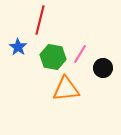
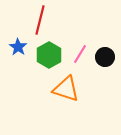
green hexagon: moved 4 px left, 2 px up; rotated 20 degrees clockwise
black circle: moved 2 px right, 11 px up
orange triangle: rotated 24 degrees clockwise
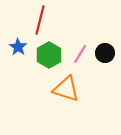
black circle: moved 4 px up
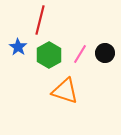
orange triangle: moved 1 px left, 2 px down
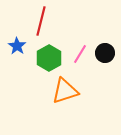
red line: moved 1 px right, 1 px down
blue star: moved 1 px left, 1 px up
green hexagon: moved 3 px down
orange triangle: rotated 36 degrees counterclockwise
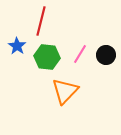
black circle: moved 1 px right, 2 px down
green hexagon: moved 2 px left, 1 px up; rotated 25 degrees counterclockwise
orange triangle: rotated 28 degrees counterclockwise
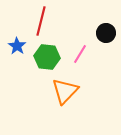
black circle: moved 22 px up
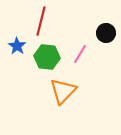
orange triangle: moved 2 px left
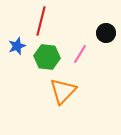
blue star: rotated 18 degrees clockwise
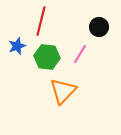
black circle: moved 7 px left, 6 px up
